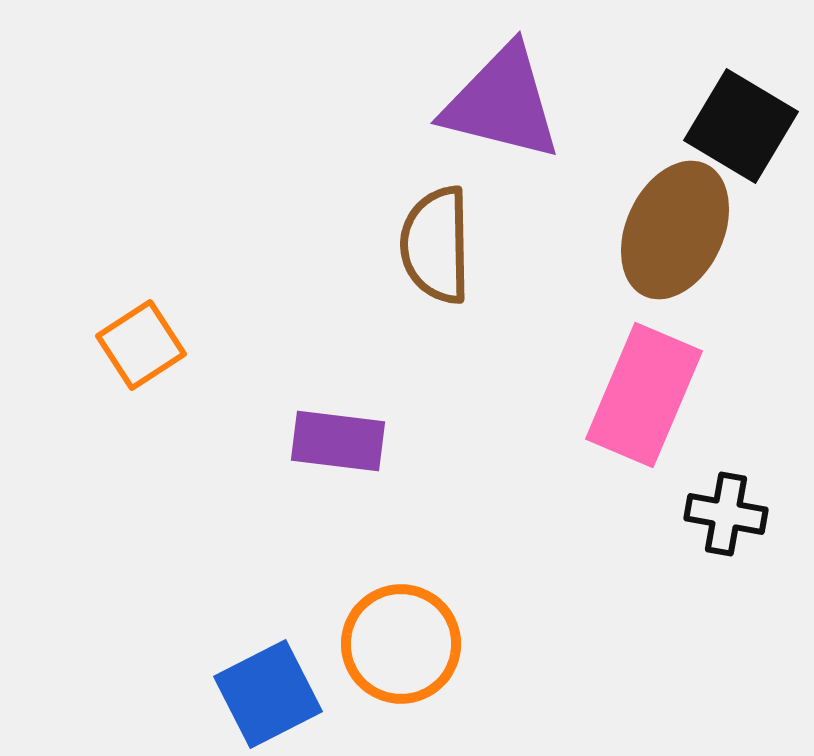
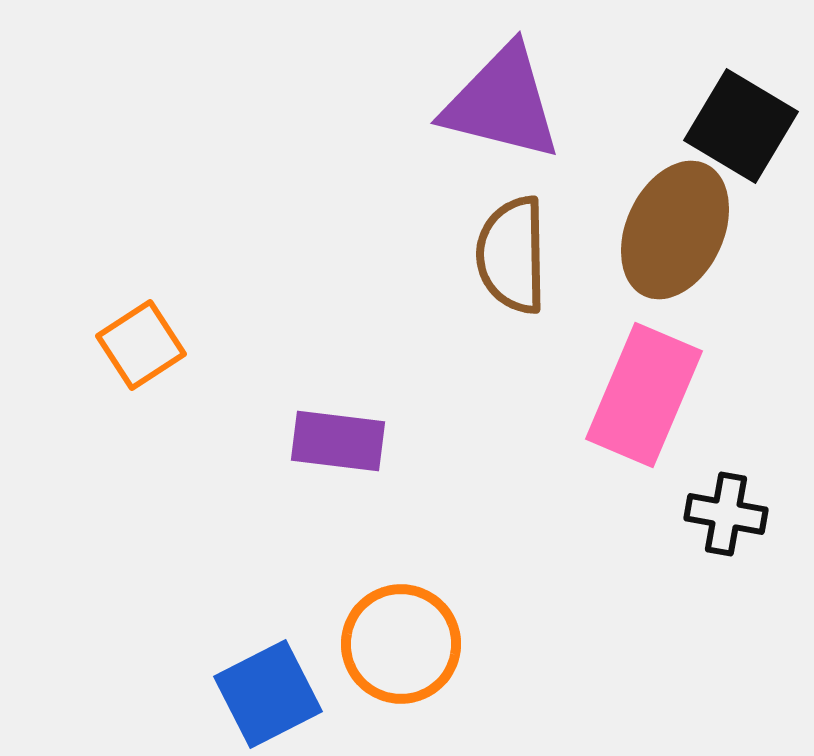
brown semicircle: moved 76 px right, 10 px down
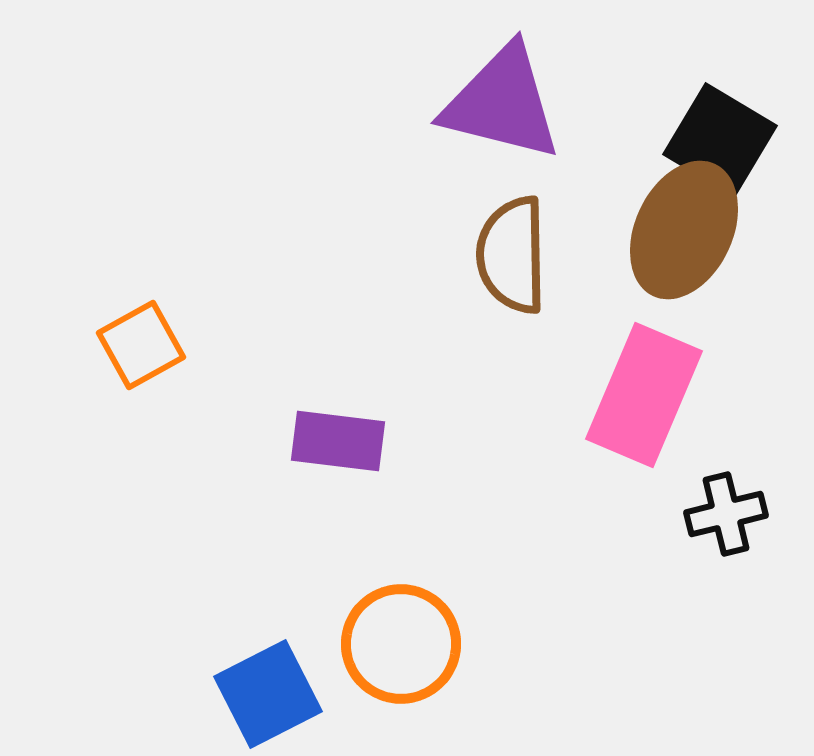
black square: moved 21 px left, 14 px down
brown ellipse: moved 9 px right
orange square: rotated 4 degrees clockwise
black cross: rotated 24 degrees counterclockwise
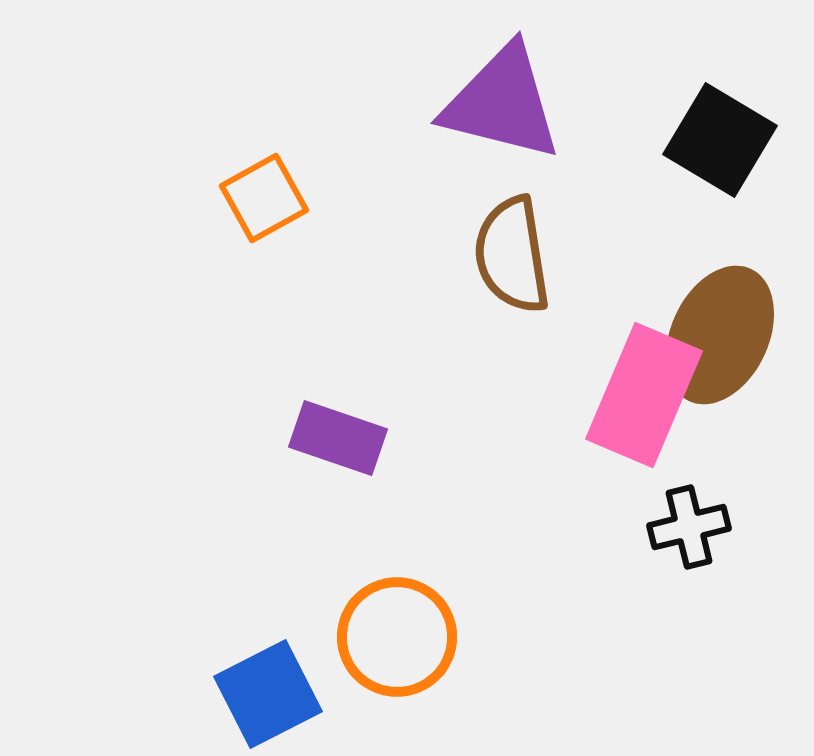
brown ellipse: moved 36 px right, 105 px down
brown semicircle: rotated 8 degrees counterclockwise
orange square: moved 123 px right, 147 px up
purple rectangle: moved 3 px up; rotated 12 degrees clockwise
black cross: moved 37 px left, 13 px down
orange circle: moved 4 px left, 7 px up
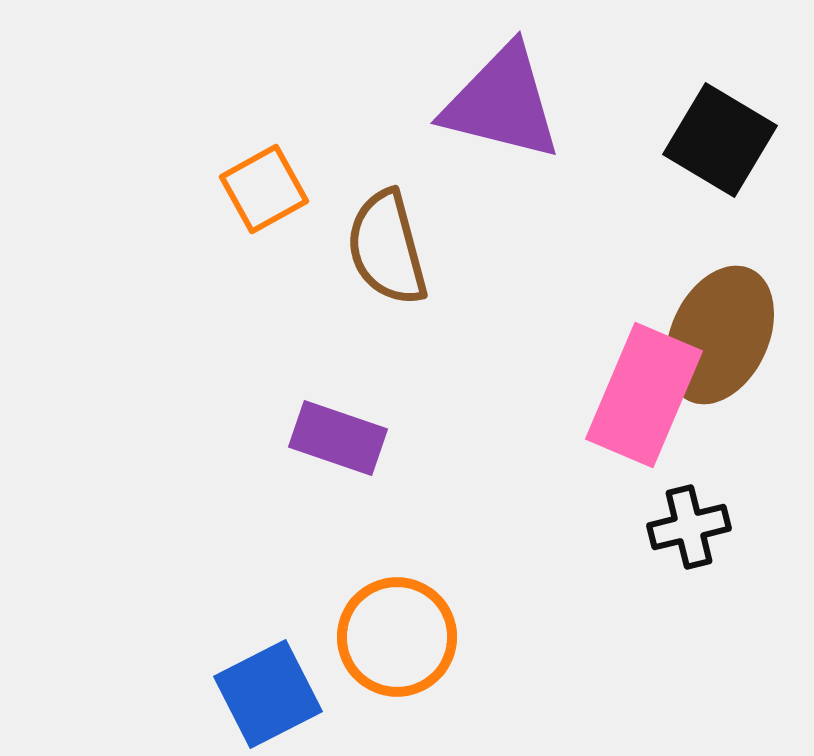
orange square: moved 9 px up
brown semicircle: moved 125 px left, 7 px up; rotated 6 degrees counterclockwise
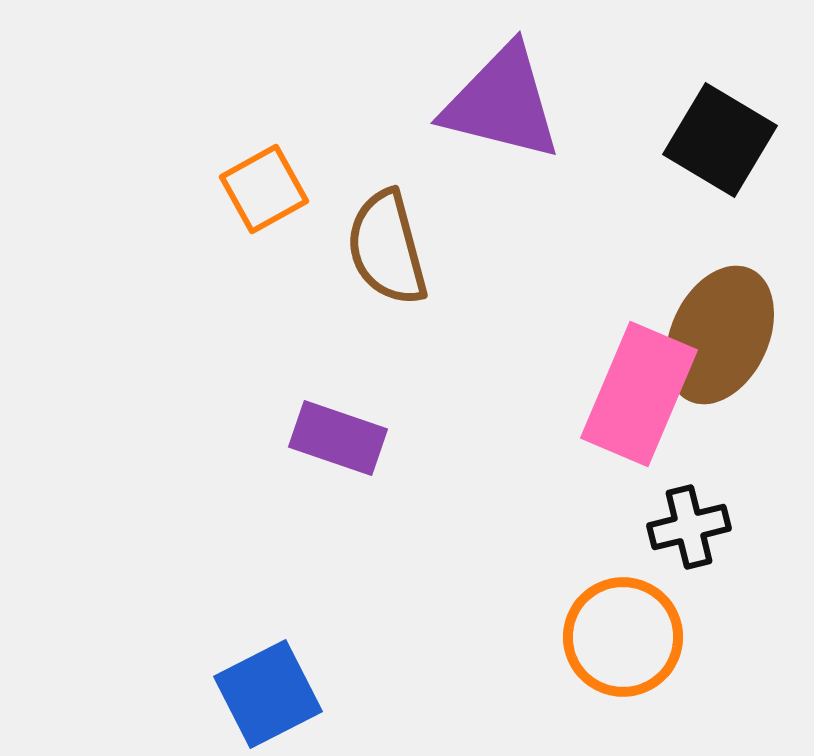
pink rectangle: moved 5 px left, 1 px up
orange circle: moved 226 px right
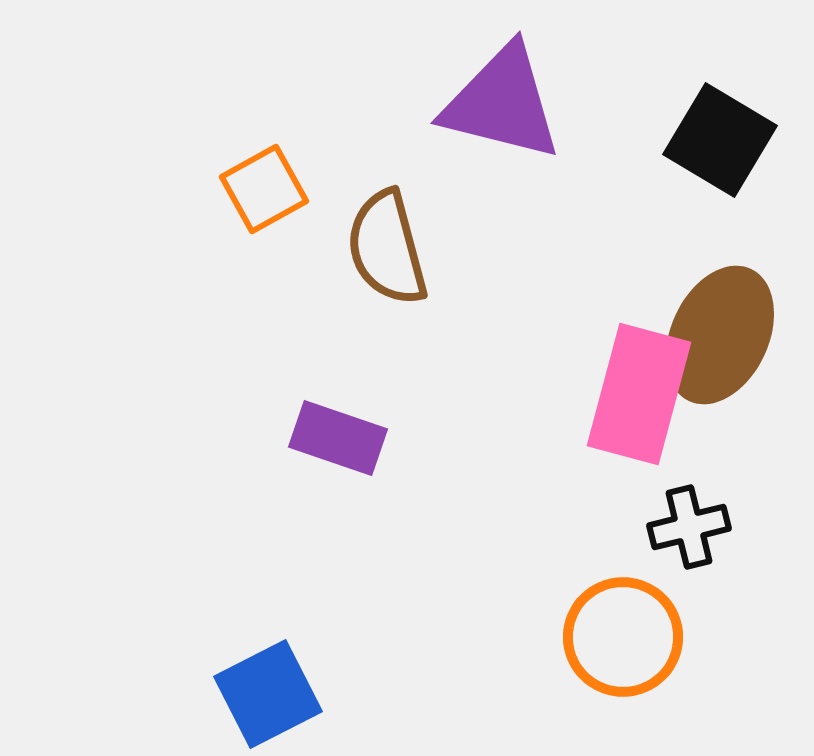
pink rectangle: rotated 8 degrees counterclockwise
